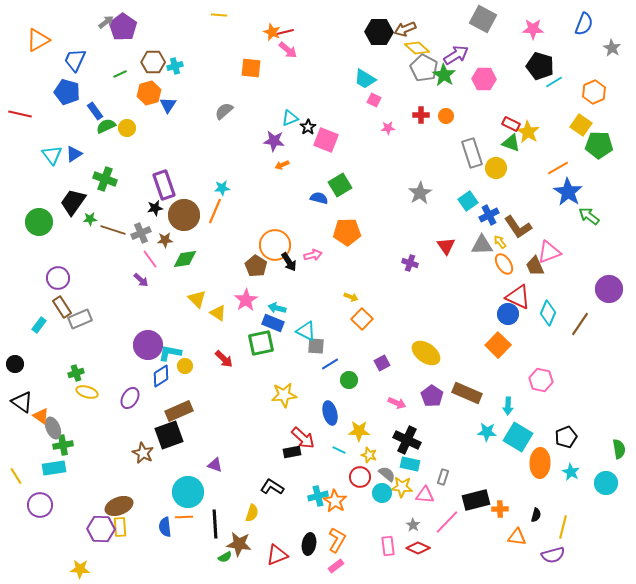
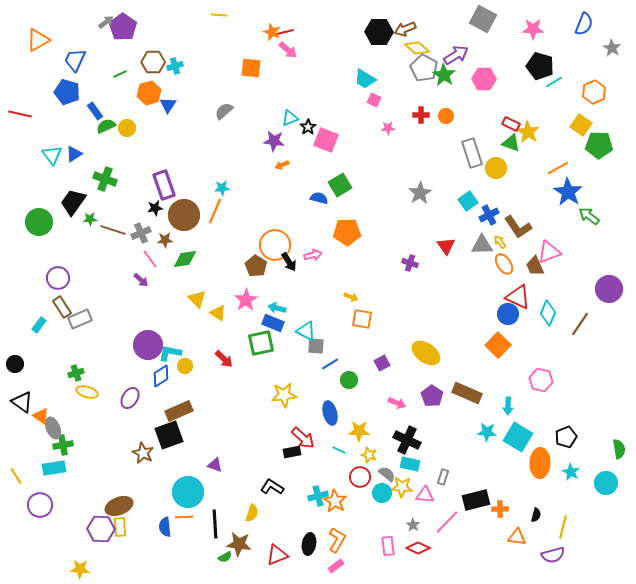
orange square at (362, 319): rotated 35 degrees counterclockwise
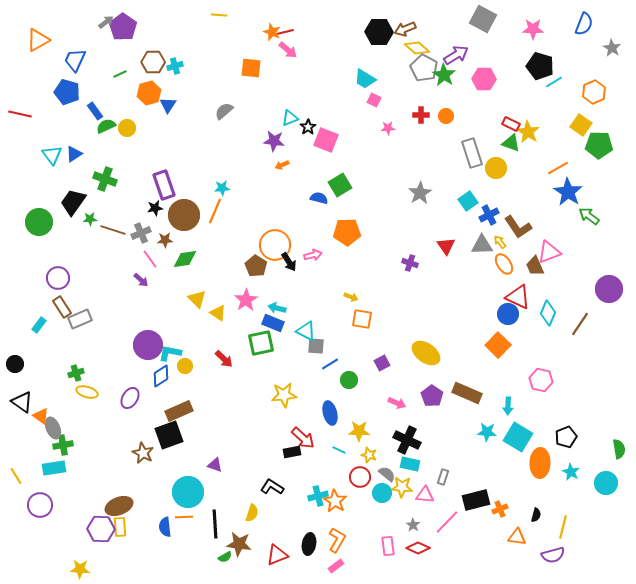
orange cross at (500, 509): rotated 21 degrees counterclockwise
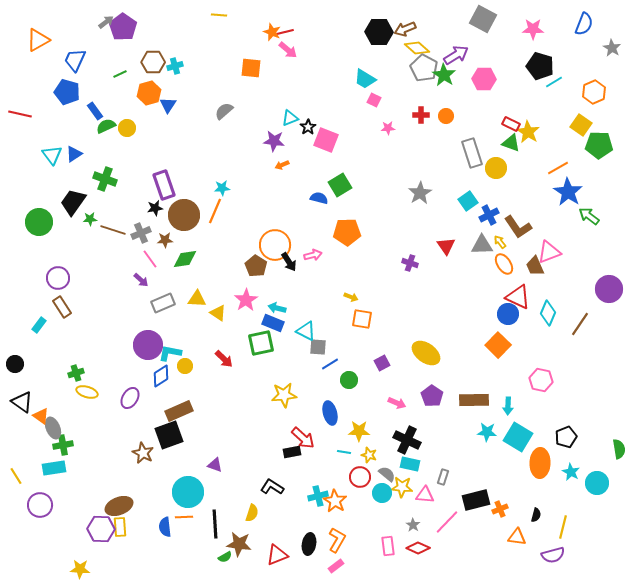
yellow triangle at (197, 299): rotated 42 degrees counterclockwise
gray rectangle at (80, 319): moved 83 px right, 16 px up
gray square at (316, 346): moved 2 px right, 1 px down
brown rectangle at (467, 393): moved 7 px right, 7 px down; rotated 24 degrees counterclockwise
cyan line at (339, 450): moved 5 px right, 2 px down; rotated 16 degrees counterclockwise
cyan circle at (606, 483): moved 9 px left
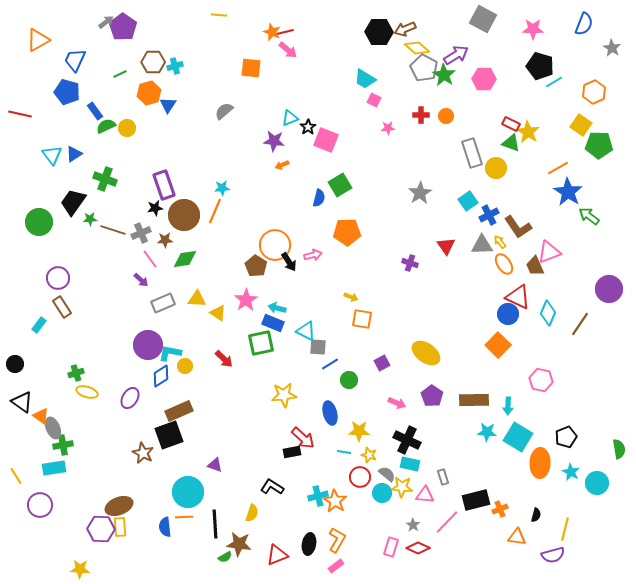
blue semicircle at (319, 198): rotated 90 degrees clockwise
gray rectangle at (443, 477): rotated 35 degrees counterclockwise
yellow line at (563, 527): moved 2 px right, 2 px down
pink rectangle at (388, 546): moved 3 px right, 1 px down; rotated 24 degrees clockwise
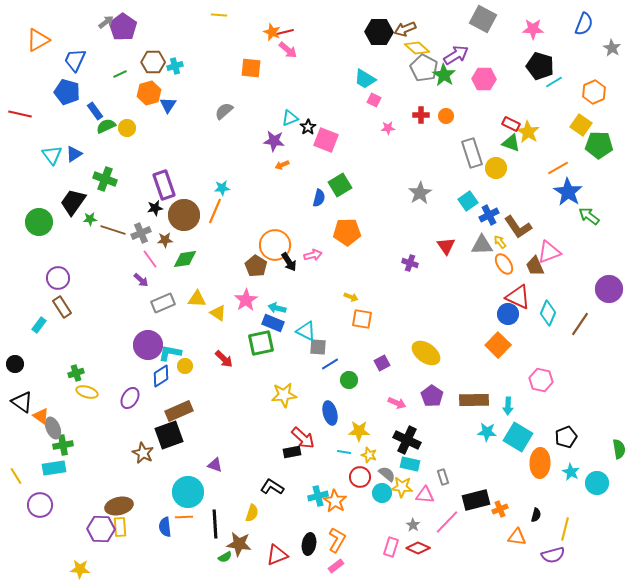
brown ellipse at (119, 506): rotated 8 degrees clockwise
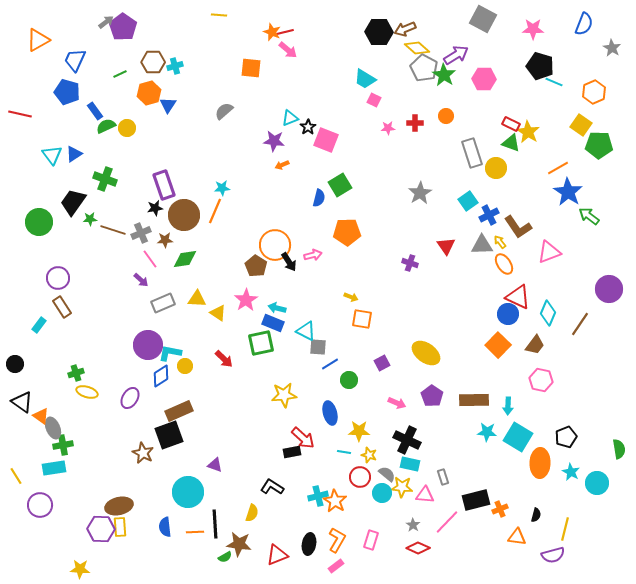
cyan line at (554, 82): rotated 54 degrees clockwise
red cross at (421, 115): moved 6 px left, 8 px down
brown trapezoid at (535, 266): moved 79 px down; rotated 120 degrees counterclockwise
orange line at (184, 517): moved 11 px right, 15 px down
pink rectangle at (391, 547): moved 20 px left, 7 px up
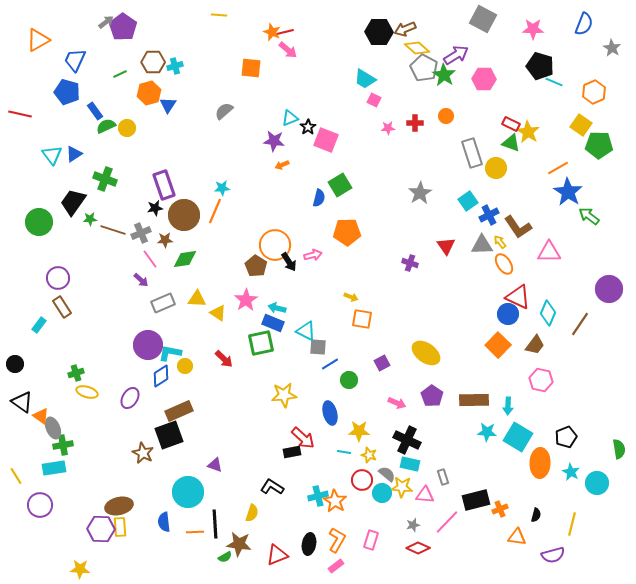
pink triangle at (549, 252): rotated 20 degrees clockwise
red circle at (360, 477): moved 2 px right, 3 px down
gray star at (413, 525): rotated 24 degrees clockwise
blue semicircle at (165, 527): moved 1 px left, 5 px up
yellow line at (565, 529): moved 7 px right, 5 px up
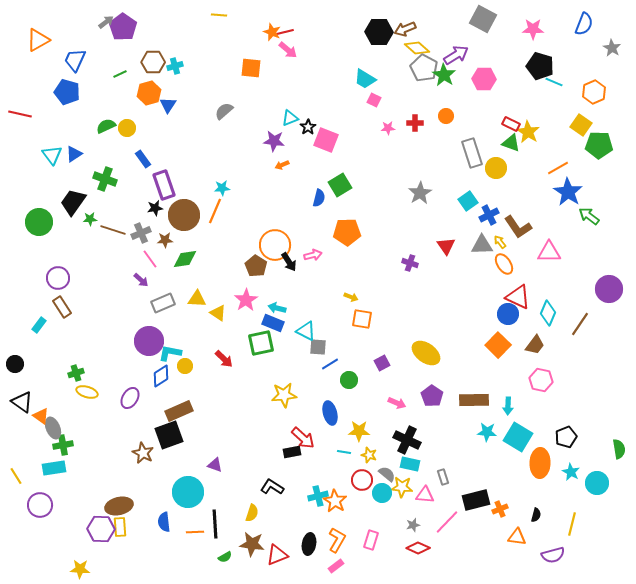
blue rectangle at (95, 111): moved 48 px right, 48 px down
purple circle at (148, 345): moved 1 px right, 4 px up
brown star at (239, 544): moved 13 px right
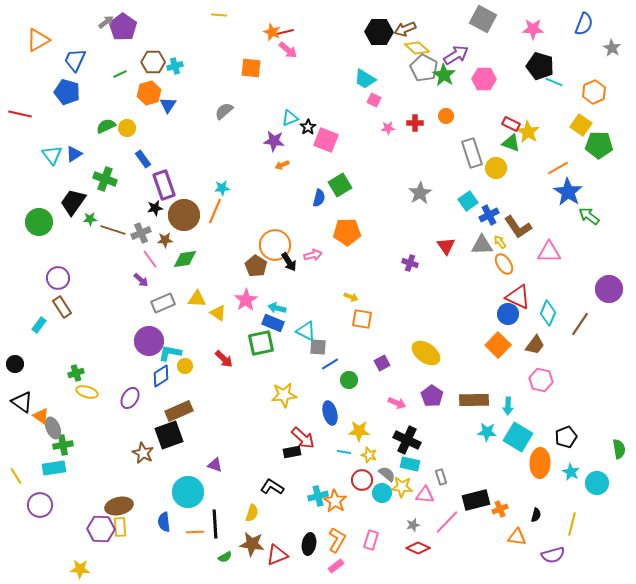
gray rectangle at (443, 477): moved 2 px left
